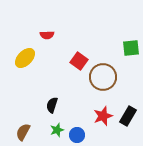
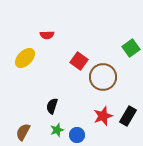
green square: rotated 30 degrees counterclockwise
black semicircle: moved 1 px down
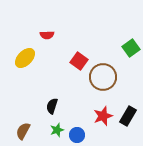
brown semicircle: moved 1 px up
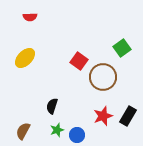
red semicircle: moved 17 px left, 18 px up
green square: moved 9 px left
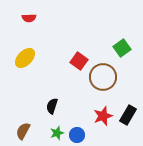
red semicircle: moved 1 px left, 1 px down
black rectangle: moved 1 px up
green star: moved 3 px down
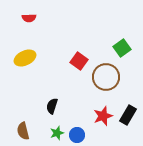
yellow ellipse: rotated 20 degrees clockwise
brown circle: moved 3 px right
brown semicircle: rotated 42 degrees counterclockwise
